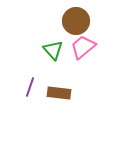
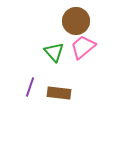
green triangle: moved 1 px right, 2 px down
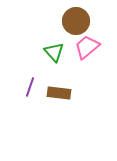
pink trapezoid: moved 4 px right
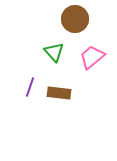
brown circle: moved 1 px left, 2 px up
pink trapezoid: moved 5 px right, 10 px down
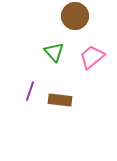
brown circle: moved 3 px up
purple line: moved 4 px down
brown rectangle: moved 1 px right, 7 px down
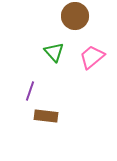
brown rectangle: moved 14 px left, 16 px down
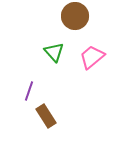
purple line: moved 1 px left
brown rectangle: rotated 50 degrees clockwise
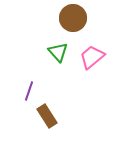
brown circle: moved 2 px left, 2 px down
green triangle: moved 4 px right
brown rectangle: moved 1 px right
